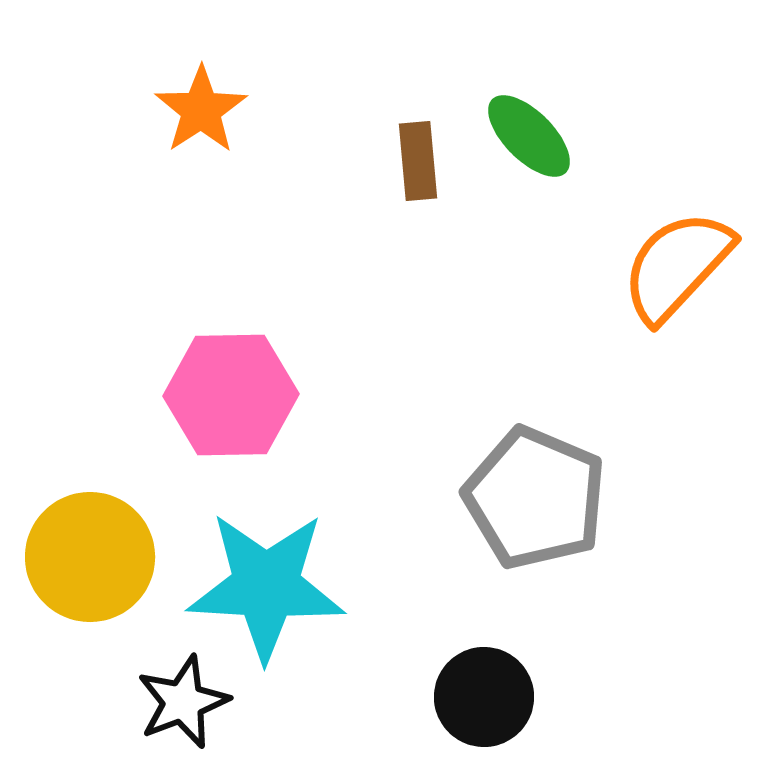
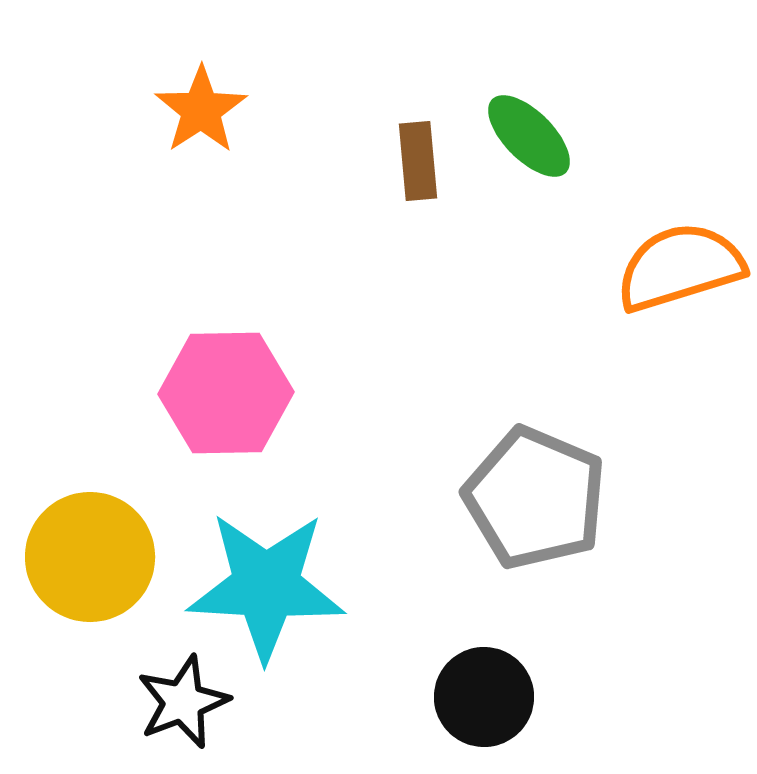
orange semicircle: moved 3 px right, 1 px down; rotated 30 degrees clockwise
pink hexagon: moved 5 px left, 2 px up
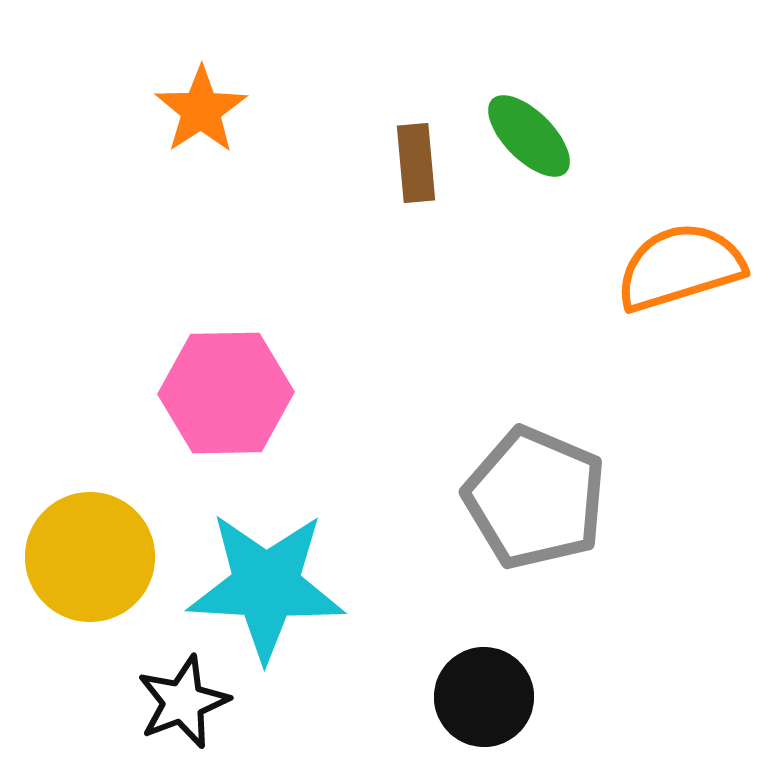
brown rectangle: moved 2 px left, 2 px down
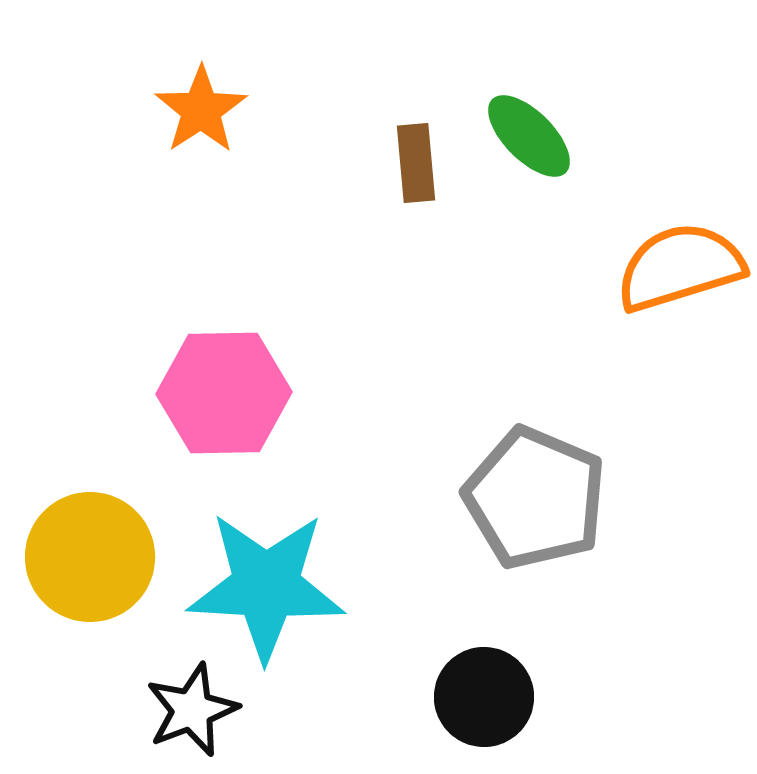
pink hexagon: moved 2 px left
black star: moved 9 px right, 8 px down
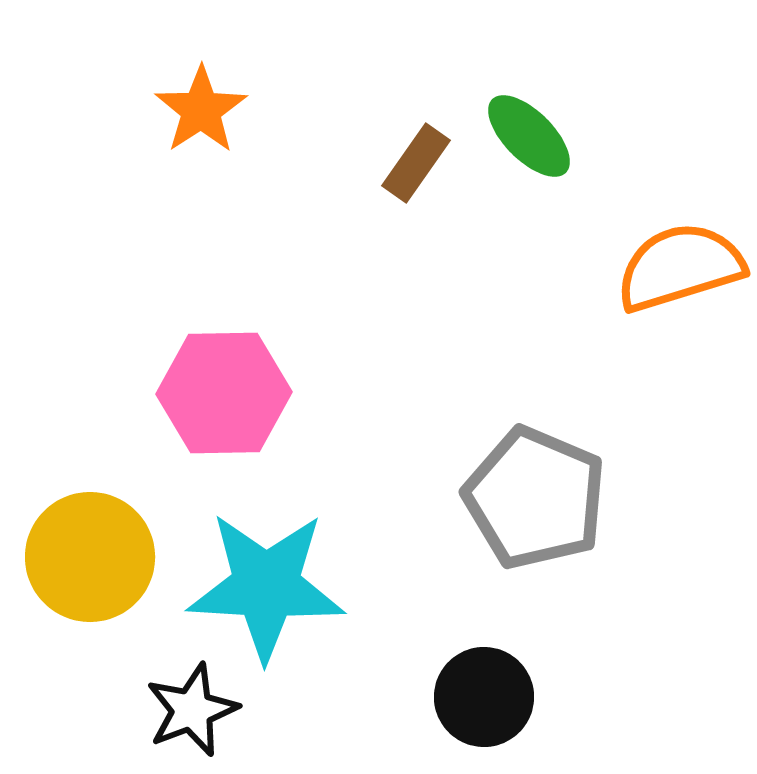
brown rectangle: rotated 40 degrees clockwise
